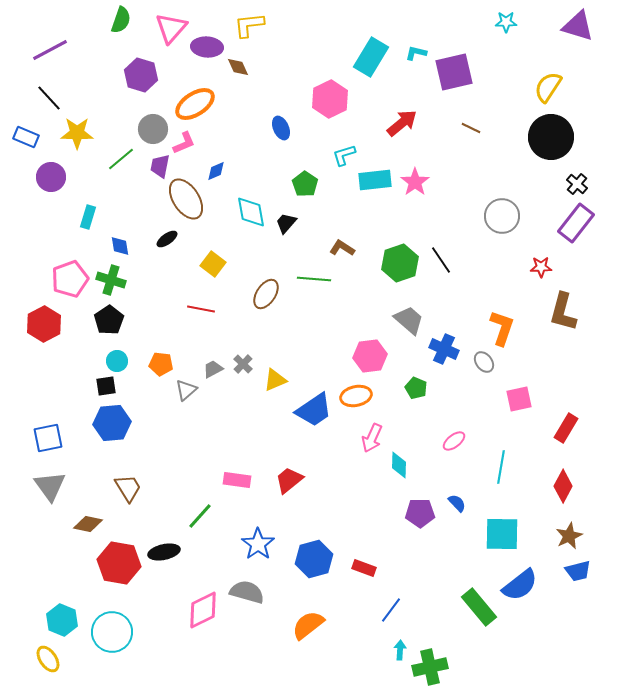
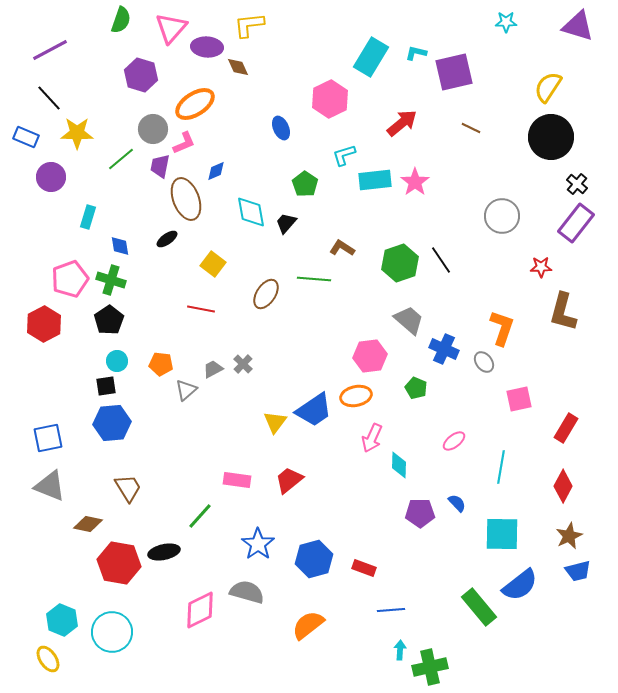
brown ellipse at (186, 199): rotated 12 degrees clockwise
yellow triangle at (275, 380): moved 42 px down; rotated 30 degrees counterclockwise
gray triangle at (50, 486): rotated 32 degrees counterclockwise
pink diamond at (203, 610): moved 3 px left
blue line at (391, 610): rotated 48 degrees clockwise
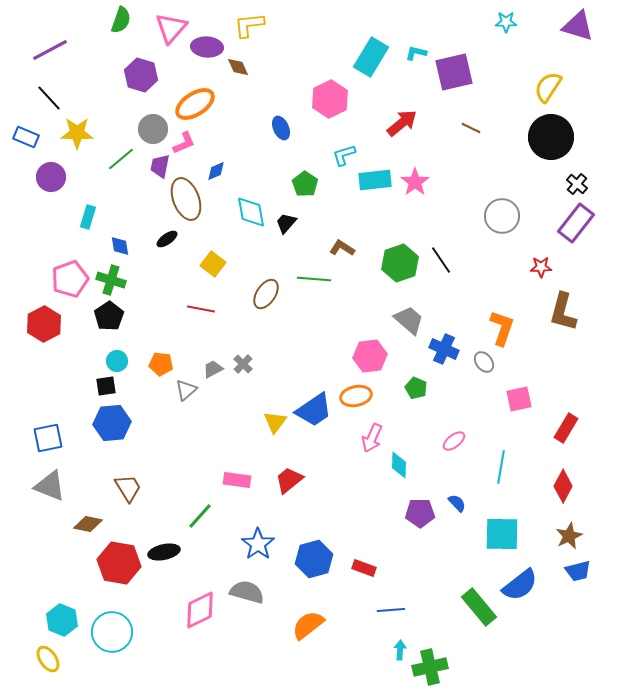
black pentagon at (109, 320): moved 4 px up
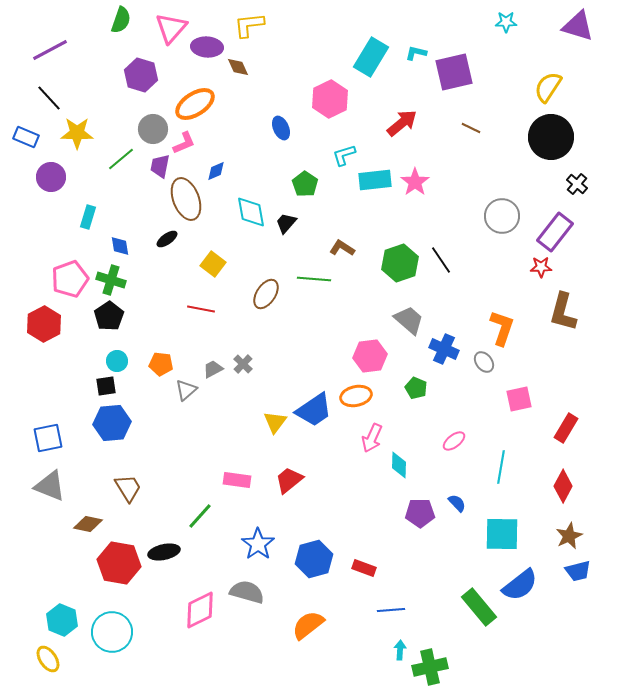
purple rectangle at (576, 223): moved 21 px left, 9 px down
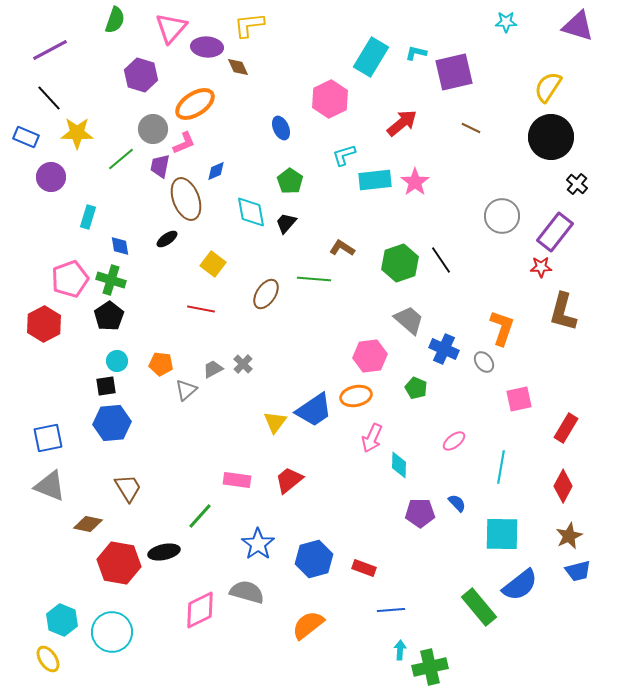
green semicircle at (121, 20): moved 6 px left
green pentagon at (305, 184): moved 15 px left, 3 px up
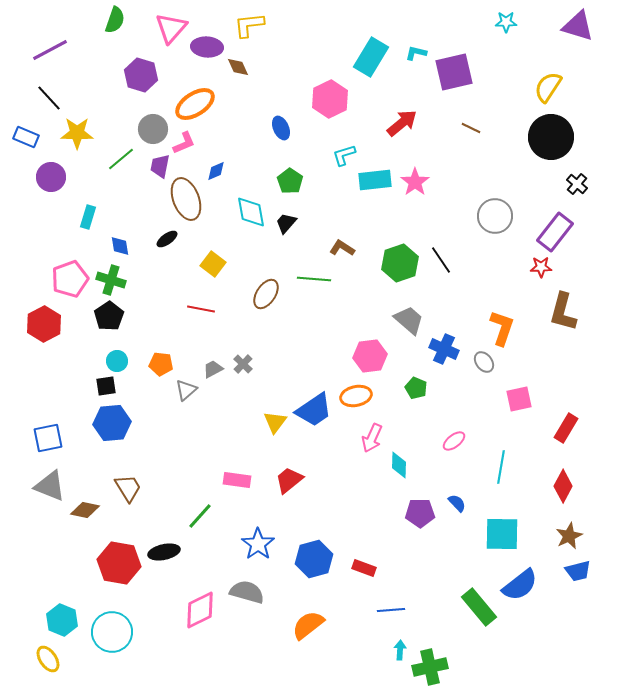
gray circle at (502, 216): moved 7 px left
brown diamond at (88, 524): moved 3 px left, 14 px up
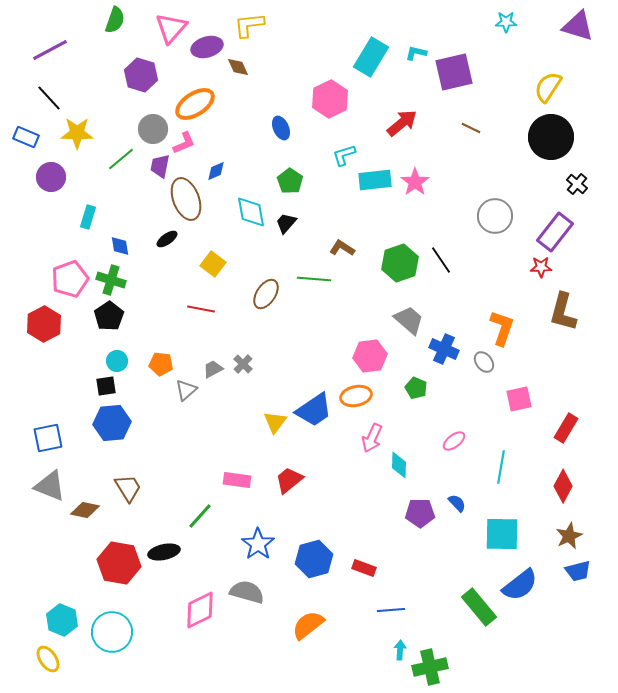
purple ellipse at (207, 47): rotated 20 degrees counterclockwise
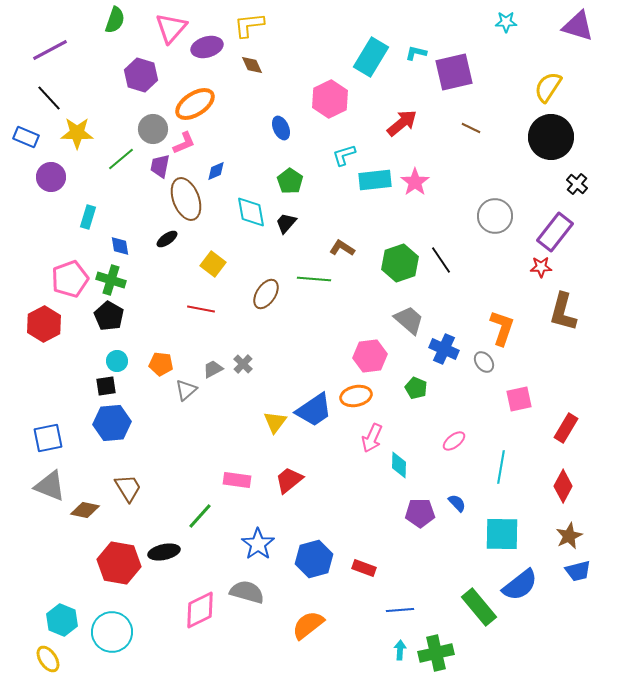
brown diamond at (238, 67): moved 14 px right, 2 px up
black pentagon at (109, 316): rotated 8 degrees counterclockwise
blue line at (391, 610): moved 9 px right
green cross at (430, 667): moved 6 px right, 14 px up
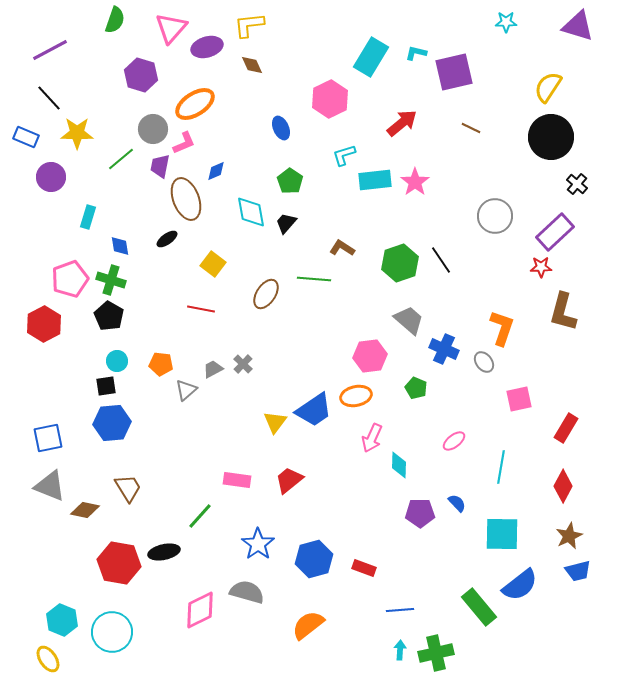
purple rectangle at (555, 232): rotated 9 degrees clockwise
